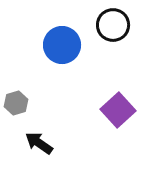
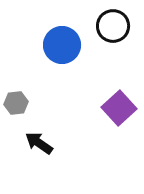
black circle: moved 1 px down
gray hexagon: rotated 10 degrees clockwise
purple square: moved 1 px right, 2 px up
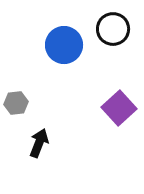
black circle: moved 3 px down
blue circle: moved 2 px right
black arrow: rotated 76 degrees clockwise
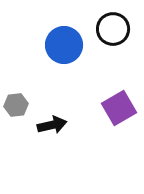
gray hexagon: moved 2 px down
purple square: rotated 12 degrees clockwise
black arrow: moved 13 px right, 18 px up; rotated 56 degrees clockwise
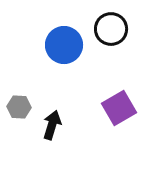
black circle: moved 2 px left
gray hexagon: moved 3 px right, 2 px down; rotated 10 degrees clockwise
black arrow: rotated 60 degrees counterclockwise
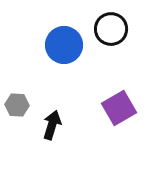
gray hexagon: moved 2 px left, 2 px up
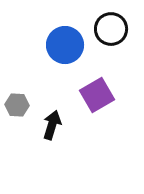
blue circle: moved 1 px right
purple square: moved 22 px left, 13 px up
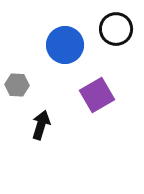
black circle: moved 5 px right
gray hexagon: moved 20 px up
black arrow: moved 11 px left
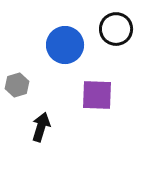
gray hexagon: rotated 20 degrees counterclockwise
purple square: rotated 32 degrees clockwise
black arrow: moved 2 px down
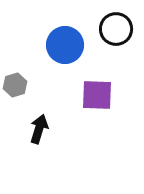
gray hexagon: moved 2 px left
black arrow: moved 2 px left, 2 px down
